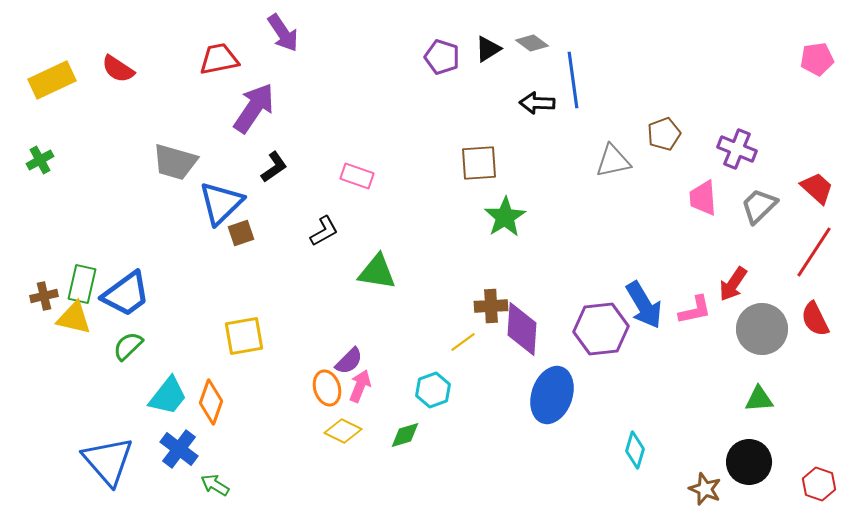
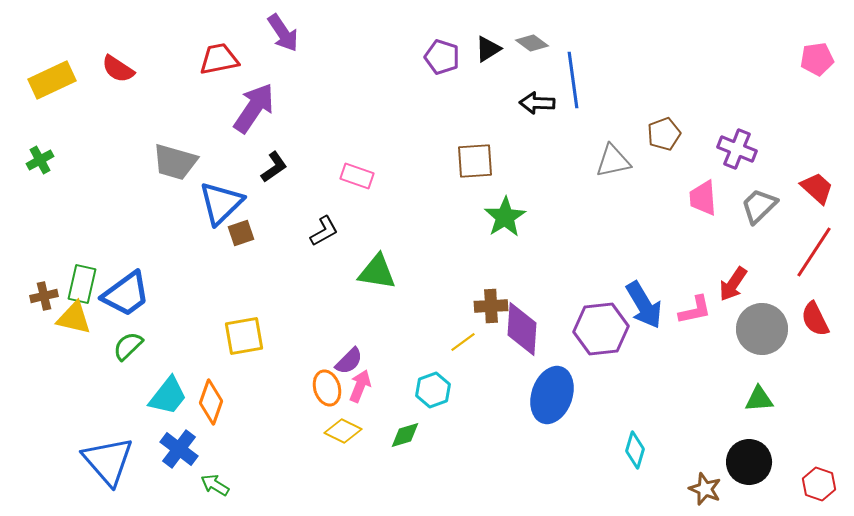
brown square at (479, 163): moved 4 px left, 2 px up
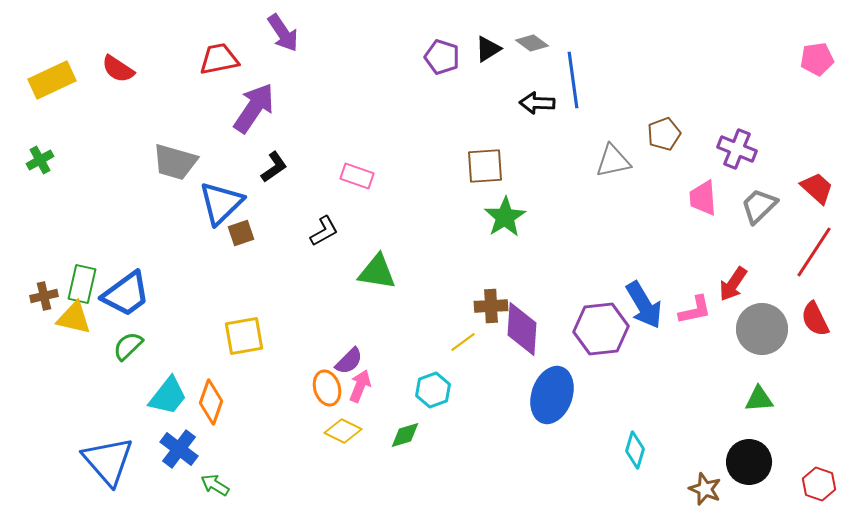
brown square at (475, 161): moved 10 px right, 5 px down
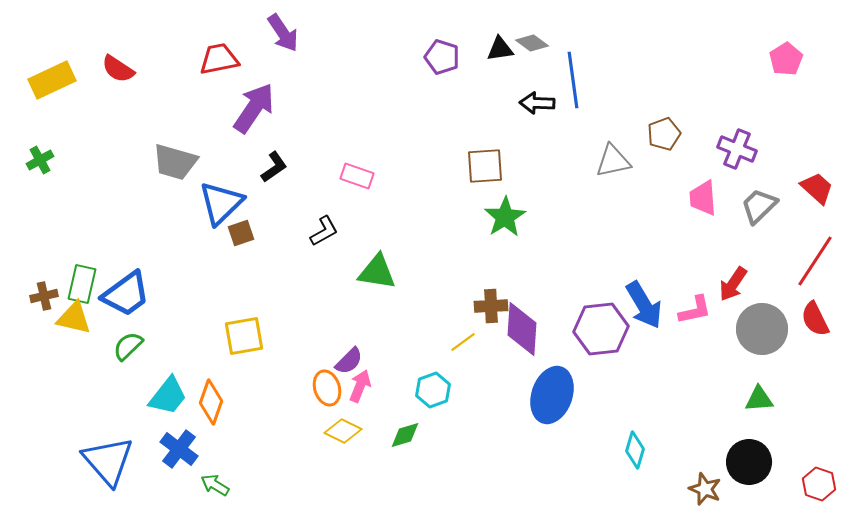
black triangle at (488, 49): moved 12 px right; rotated 24 degrees clockwise
pink pentagon at (817, 59): moved 31 px left; rotated 24 degrees counterclockwise
red line at (814, 252): moved 1 px right, 9 px down
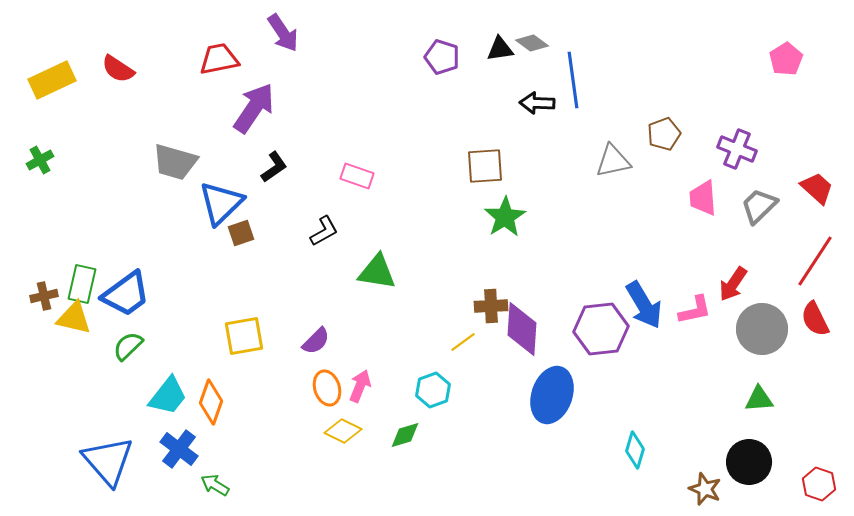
purple semicircle at (349, 361): moved 33 px left, 20 px up
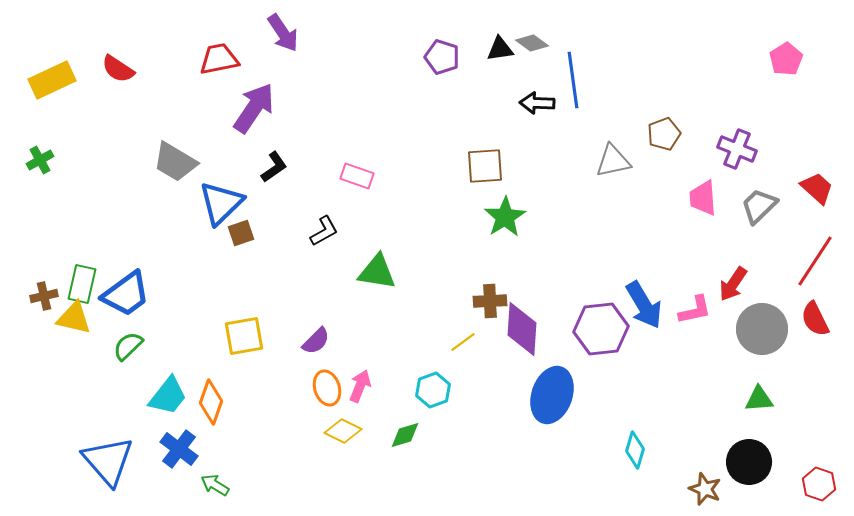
gray trapezoid at (175, 162): rotated 15 degrees clockwise
brown cross at (491, 306): moved 1 px left, 5 px up
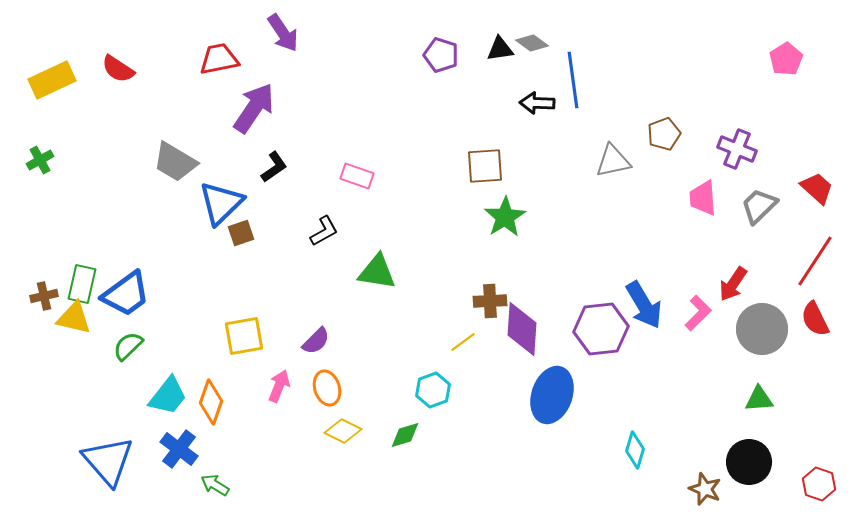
purple pentagon at (442, 57): moved 1 px left, 2 px up
pink L-shape at (695, 310): moved 3 px right, 3 px down; rotated 33 degrees counterclockwise
pink arrow at (360, 386): moved 81 px left
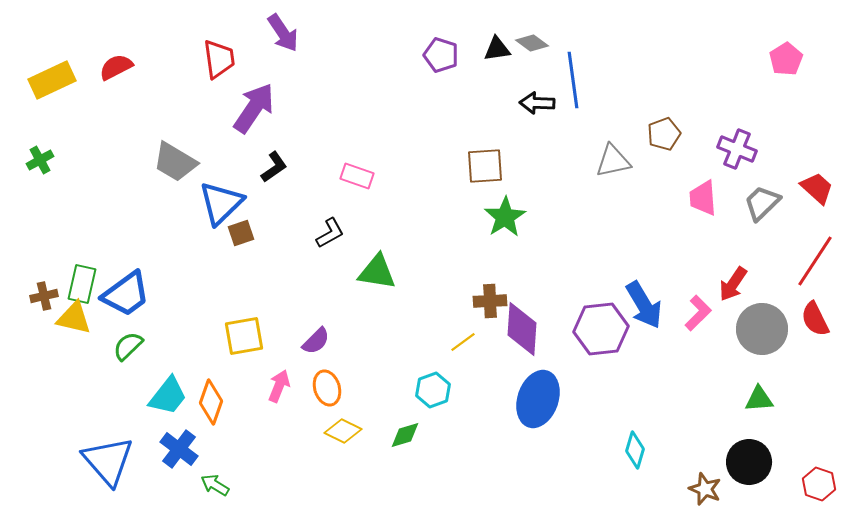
black triangle at (500, 49): moved 3 px left
red trapezoid at (219, 59): rotated 93 degrees clockwise
red semicircle at (118, 69): moved 2 px left, 2 px up; rotated 120 degrees clockwise
gray trapezoid at (759, 206): moved 3 px right, 3 px up
black L-shape at (324, 231): moved 6 px right, 2 px down
blue ellipse at (552, 395): moved 14 px left, 4 px down
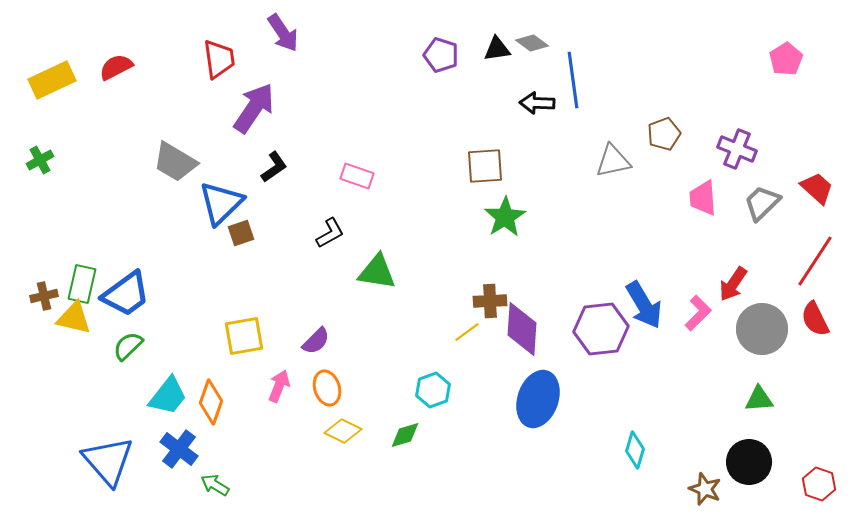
yellow line at (463, 342): moved 4 px right, 10 px up
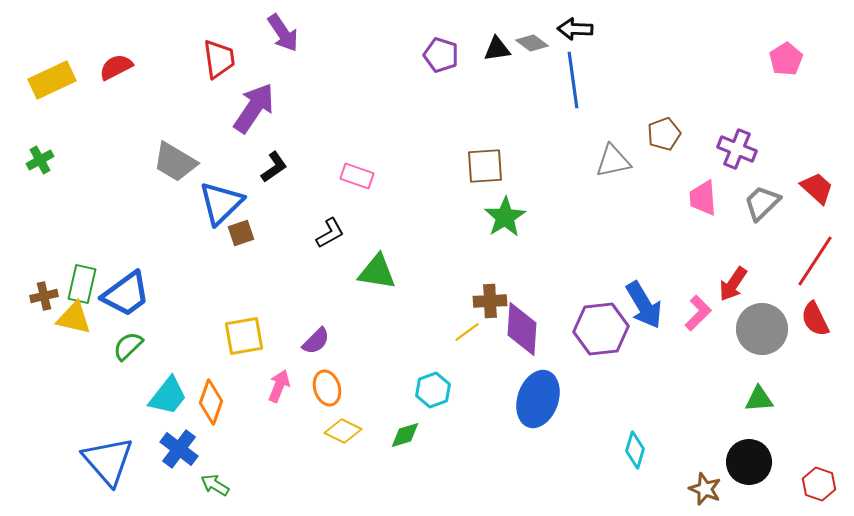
black arrow at (537, 103): moved 38 px right, 74 px up
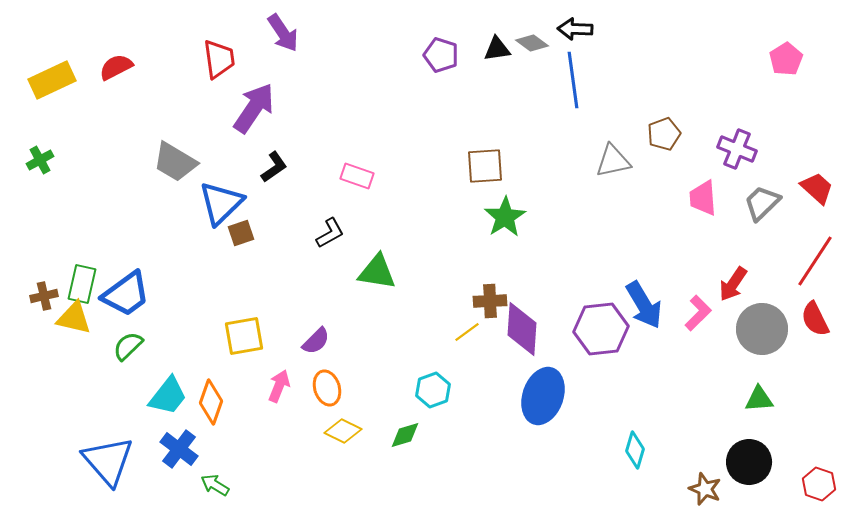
blue ellipse at (538, 399): moved 5 px right, 3 px up
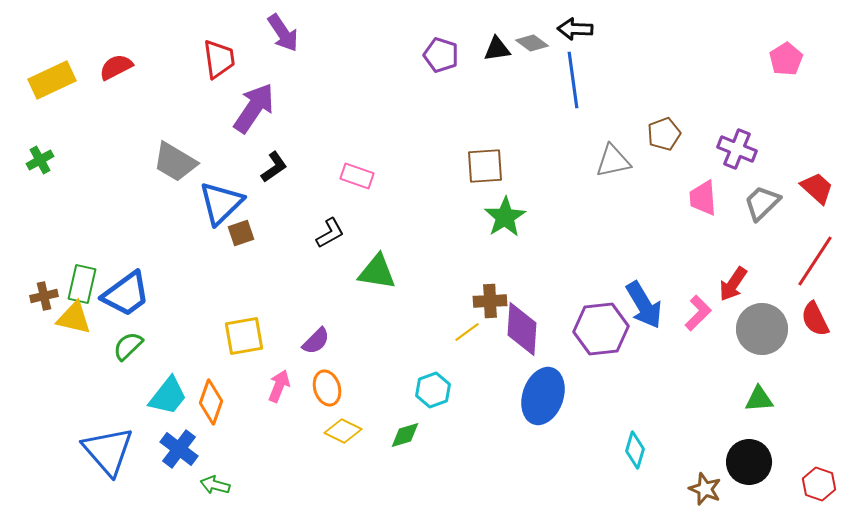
blue triangle at (108, 461): moved 10 px up
green arrow at (215, 485): rotated 16 degrees counterclockwise
